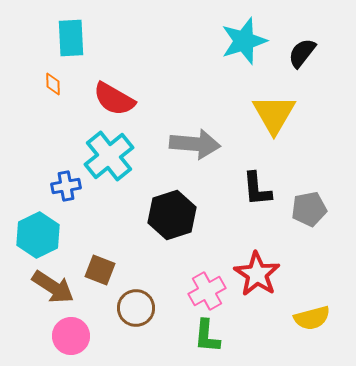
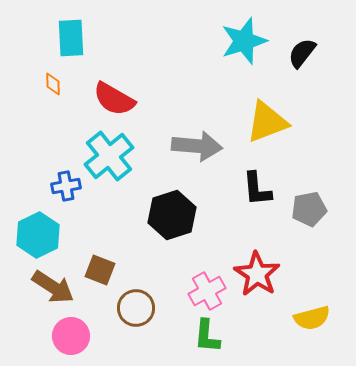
yellow triangle: moved 7 px left, 8 px down; rotated 39 degrees clockwise
gray arrow: moved 2 px right, 2 px down
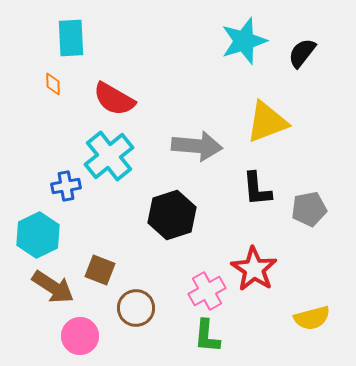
red star: moved 3 px left, 5 px up
pink circle: moved 9 px right
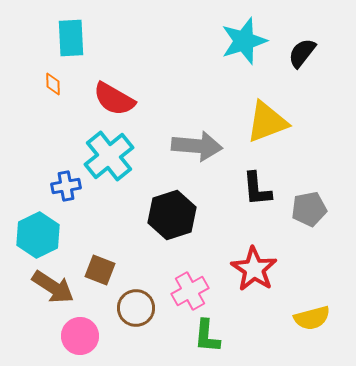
pink cross: moved 17 px left
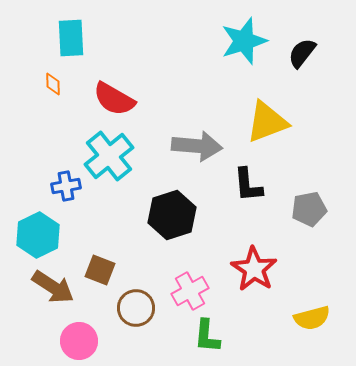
black L-shape: moved 9 px left, 4 px up
pink circle: moved 1 px left, 5 px down
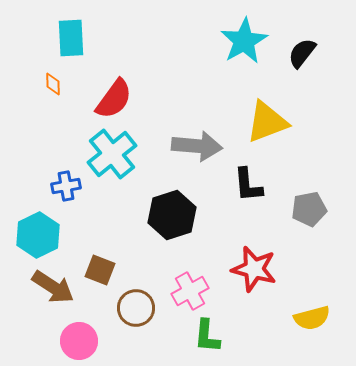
cyan star: rotated 12 degrees counterclockwise
red semicircle: rotated 84 degrees counterclockwise
cyan cross: moved 3 px right, 2 px up
red star: rotated 18 degrees counterclockwise
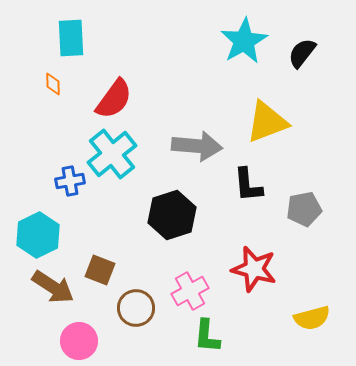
blue cross: moved 4 px right, 5 px up
gray pentagon: moved 5 px left
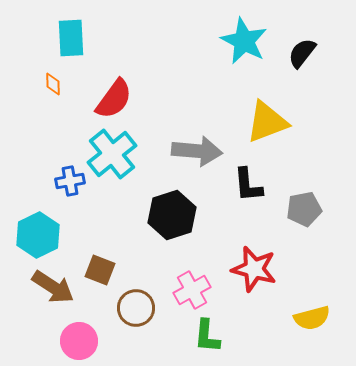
cyan star: rotated 15 degrees counterclockwise
gray arrow: moved 5 px down
pink cross: moved 2 px right, 1 px up
